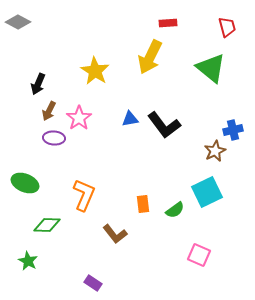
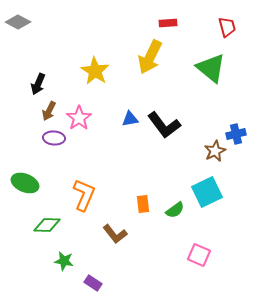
blue cross: moved 3 px right, 4 px down
green star: moved 36 px right; rotated 18 degrees counterclockwise
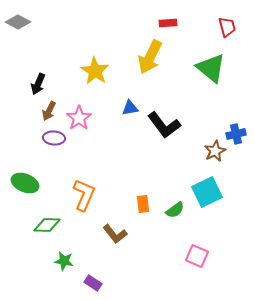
blue triangle: moved 11 px up
pink square: moved 2 px left, 1 px down
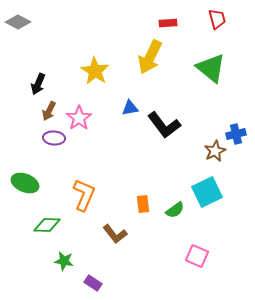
red trapezoid: moved 10 px left, 8 px up
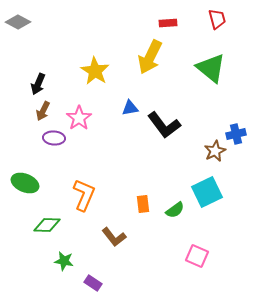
brown arrow: moved 6 px left
brown L-shape: moved 1 px left, 3 px down
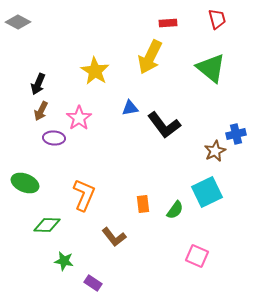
brown arrow: moved 2 px left
green semicircle: rotated 18 degrees counterclockwise
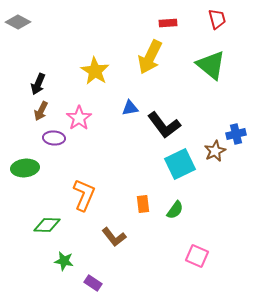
green triangle: moved 3 px up
green ellipse: moved 15 px up; rotated 28 degrees counterclockwise
cyan square: moved 27 px left, 28 px up
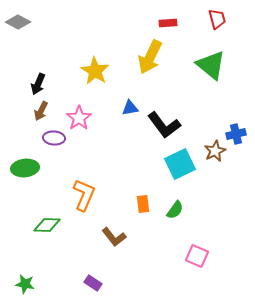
green star: moved 39 px left, 23 px down
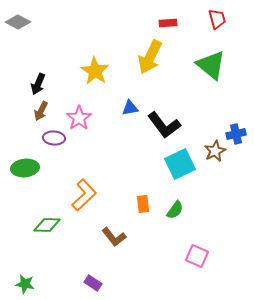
orange L-shape: rotated 24 degrees clockwise
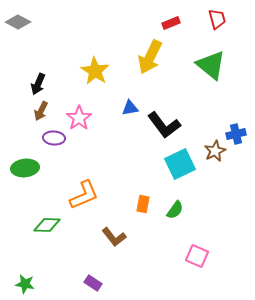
red rectangle: moved 3 px right; rotated 18 degrees counterclockwise
orange L-shape: rotated 20 degrees clockwise
orange rectangle: rotated 18 degrees clockwise
